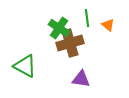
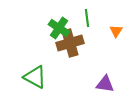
orange triangle: moved 8 px right, 6 px down; rotated 24 degrees clockwise
green triangle: moved 10 px right, 11 px down
purple triangle: moved 24 px right, 5 px down
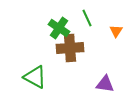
green line: rotated 18 degrees counterclockwise
brown cross: moved 5 px down; rotated 12 degrees clockwise
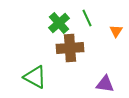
green cross: moved 5 px up; rotated 15 degrees clockwise
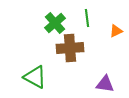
green line: rotated 18 degrees clockwise
green cross: moved 4 px left
orange triangle: rotated 32 degrees clockwise
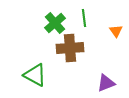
green line: moved 3 px left
orange triangle: rotated 40 degrees counterclockwise
green triangle: moved 2 px up
purple triangle: moved 1 px right, 1 px up; rotated 30 degrees counterclockwise
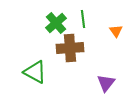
green line: moved 1 px left, 1 px down
green cross: moved 1 px right
green triangle: moved 3 px up
purple triangle: rotated 30 degrees counterclockwise
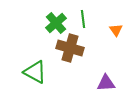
orange triangle: moved 1 px up
brown cross: rotated 20 degrees clockwise
purple triangle: rotated 48 degrees clockwise
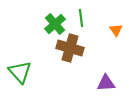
green line: moved 2 px left, 1 px up
green cross: moved 1 px left, 1 px down
green triangle: moved 15 px left; rotated 20 degrees clockwise
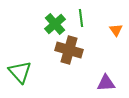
brown cross: moved 1 px left, 2 px down
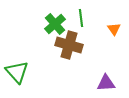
orange triangle: moved 2 px left, 1 px up
brown cross: moved 5 px up
green triangle: moved 3 px left
